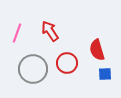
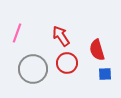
red arrow: moved 11 px right, 5 px down
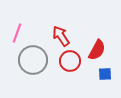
red semicircle: rotated 135 degrees counterclockwise
red circle: moved 3 px right, 2 px up
gray circle: moved 9 px up
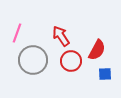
red circle: moved 1 px right
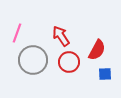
red circle: moved 2 px left, 1 px down
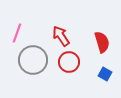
red semicircle: moved 5 px right, 8 px up; rotated 45 degrees counterclockwise
blue square: rotated 32 degrees clockwise
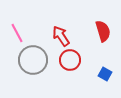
pink line: rotated 48 degrees counterclockwise
red semicircle: moved 1 px right, 11 px up
red circle: moved 1 px right, 2 px up
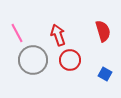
red arrow: moved 3 px left, 1 px up; rotated 15 degrees clockwise
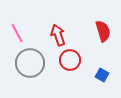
gray circle: moved 3 px left, 3 px down
blue square: moved 3 px left, 1 px down
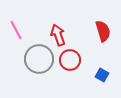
pink line: moved 1 px left, 3 px up
gray circle: moved 9 px right, 4 px up
